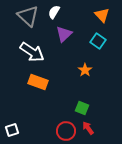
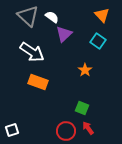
white semicircle: moved 2 px left, 5 px down; rotated 96 degrees clockwise
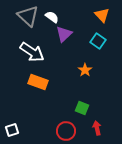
red arrow: moved 9 px right; rotated 24 degrees clockwise
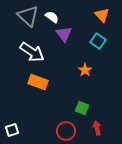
purple triangle: rotated 24 degrees counterclockwise
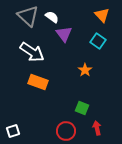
white square: moved 1 px right, 1 px down
